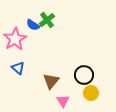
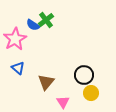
green cross: moved 1 px left
brown triangle: moved 5 px left, 1 px down
pink triangle: moved 1 px down
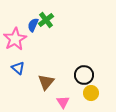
blue semicircle: rotated 80 degrees clockwise
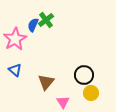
blue triangle: moved 3 px left, 2 px down
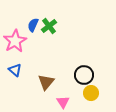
green cross: moved 3 px right, 6 px down
pink star: moved 2 px down
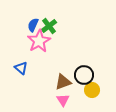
pink star: moved 24 px right
blue triangle: moved 6 px right, 2 px up
brown triangle: moved 17 px right; rotated 30 degrees clockwise
yellow circle: moved 1 px right, 3 px up
pink triangle: moved 2 px up
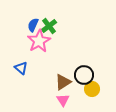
brown triangle: rotated 12 degrees counterclockwise
yellow circle: moved 1 px up
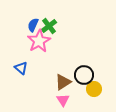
yellow circle: moved 2 px right
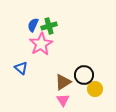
green cross: rotated 21 degrees clockwise
pink star: moved 2 px right, 3 px down
yellow circle: moved 1 px right
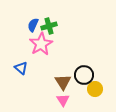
brown triangle: rotated 30 degrees counterclockwise
